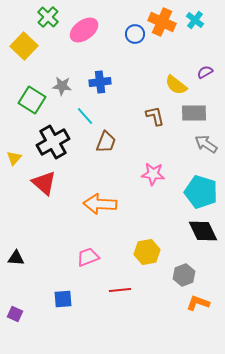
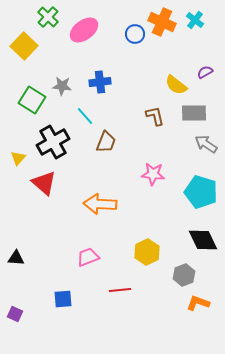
yellow triangle: moved 4 px right
black diamond: moved 9 px down
yellow hexagon: rotated 15 degrees counterclockwise
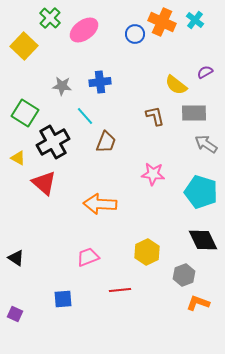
green cross: moved 2 px right, 1 px down
green square: moved 7 px left, 13 px down
yellow triangle: rotated 42 degrees counterclockwise
black triangle: rotated 30 degrees clockwise
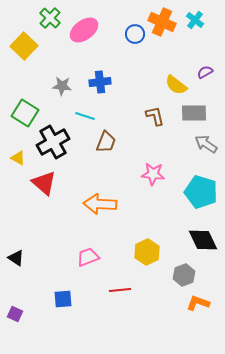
cyan line: rotated 30 degrees counterclockwise
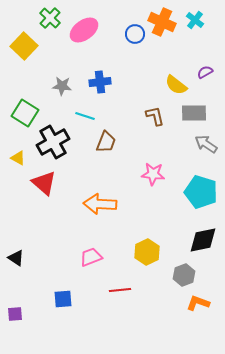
black diamond: rotated 76 degrees counterclockwise
pink trapezoid: moved 3 px right
purple square: rotated 28 degrees counterclockwise
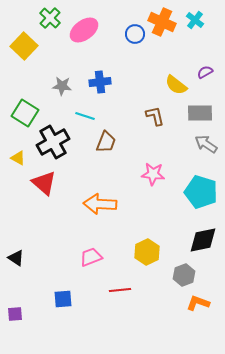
gray rectangle: moved 6 px right
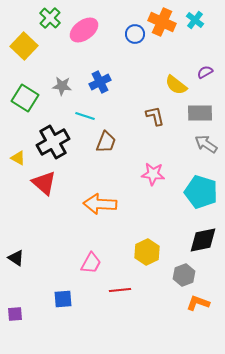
blue cross: rotated 20 degrees counterclockwise
green square: moved 15 px up
pink trapezoid: moved 6 px down; rotated 140 degrees clockwise
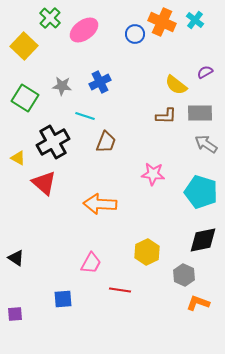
brown L-shape: moved 11 px right; rotated 105 degrees clockwise
gray hexagon: rotated 15 degrees counterclockwise
red line: rotated 15 degrees clockwise
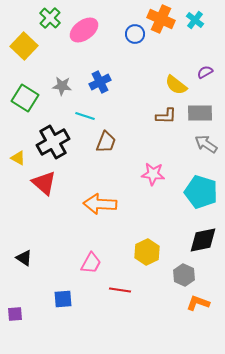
orange cross: moved 1 px left, 3 px up
black triangle: moved 8 px right
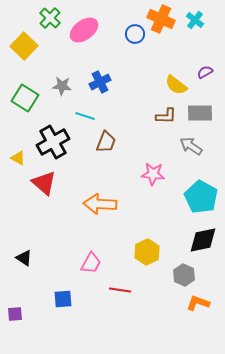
gray arrow: moved 15 px left, 2 px down
cyan pentagon: moved 5 px down; rotated 12 degrees clockwise
